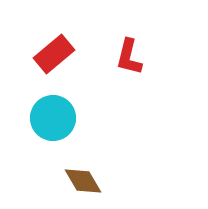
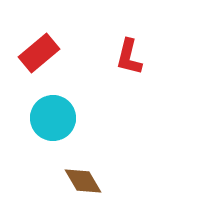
red rectangle: moved 15 px left, 1 px up
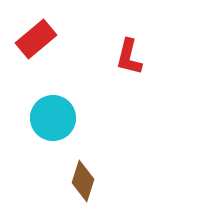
red rectangle: moved 3 px left, 14 px up
brown diamond: rotated 48 degrees clockwise
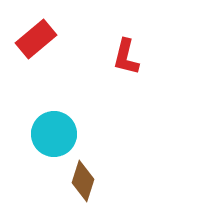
red L-shape: moved 3 px left
cyan circle: moved 1 px right, 16 px down
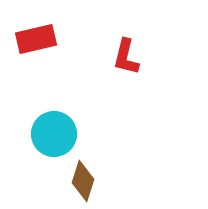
red rectangle: rotated 27 degrees clockwise
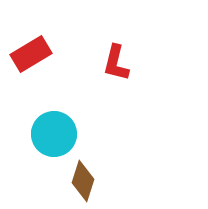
red rectangle: moved 5 px left, 15 px down; rotated 18 degrees counterclockwise
red L-shape: moved 10 px left, 6 px down
